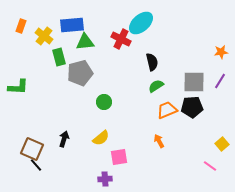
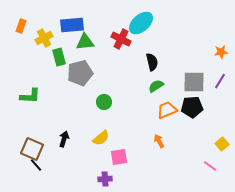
yellow cross: moved 2 px down; rotated 24 degrees clockwise
green L-shape: moved 12 px right, 9 px down
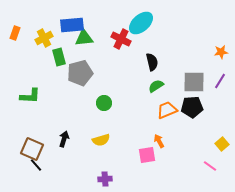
orange rectangle: moved 6 px left, 7 px down
green triangle: moved 1 px left, 4 px up
green circle: moved 1 px down
yellow semicircle: moved 2 px down; rotated 24 degrees clockwise
pink square: moved 28 px right, 2 px up
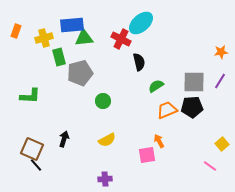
orange rectangle: moved 1 px right, 2 px up
yellow cross: rotated 12 degrees clockwise
black semicircle: moved 13 px left
green circle: moved 1 px left, 2 px up
yellow semicircle: moved 6 px right; rotated 12 degrees counterclockwise
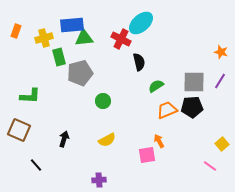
orange star: rotated 24 degrees clockwise
brown square: moved 13 px left, 19 px up
purple cross: moved 6 px left, 1 px down
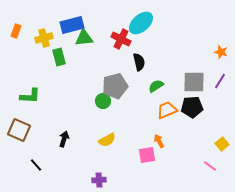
blue rectangle: rotated 10 degrees counterclockwise
gray pentagon: moved 35 px right, 13 px down
